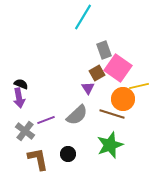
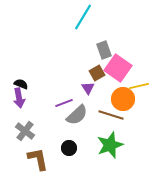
brown line: moved 1 px left, 1 px down
purple line: moved 18 px right, 17 px up
black circle: moved 1 px right, 6 px up
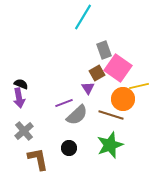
gray cross: moved 1 px left; rotated 12 degrees clockwise
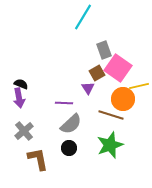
purple line: rotated 24 degrees clockwise
gray semicircle: moved 6 px left, 9 px down
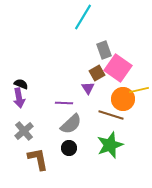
yellow line: moved 4 px down
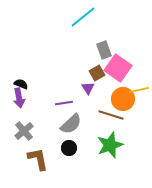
cyan line: rotated 20 degrees clockwise
purple line: rotated 12 degrees counterclockwise
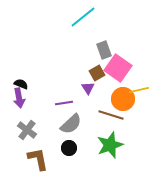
gray cross: moved 3 px right, 1 px up; rotated 12 degrees counterclockwise
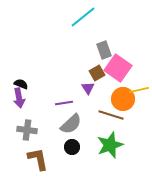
gray cross: rotated 30 degrees counterclockwise
black circle: moved 3 px right, 1 px up
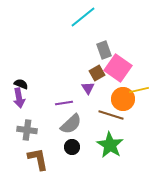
green star: rotated 20 degrees counterclockwise
